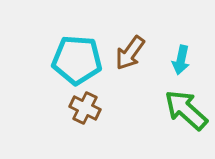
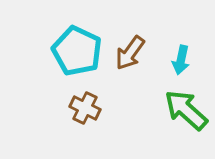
cyan pentagon: moved 9 px up; rotated 21 degrees clockwise
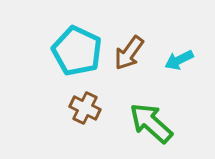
brown arrow: moved 1 px left
cyan arrow: moved 2 px left; rotated 52 degrees clockwise
green arrow: moved 35 px left, 13 px down
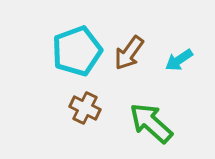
cyan pentagon: rotated 27 degrees clockwise
cyan arrow: rotated 8 degrees counterclockwise
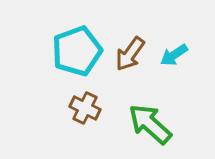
brown arrow: moved 1 px right, 1 px down
cyan arrow: moved 5 px left, 5 px up
green arrow: moved 1 px left, 1 px down
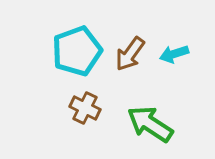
cyan arrow: moved 1 px up; rotated 16 degrees clockwise
green arrow: rotated 9 degrees counterclockwise
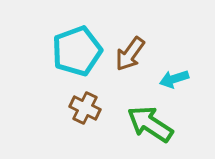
cyan arrow: moved 25 px down
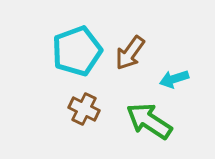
brown arrow: moved 1 px up
brown cross: moved 1 px left, 1 px down
green arrow: moved 1 px left, 3 px up
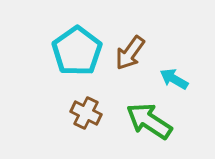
cyan pentagon: rotated 15 degrees counterclockwise
cyan arrow: rotated 48 degrees clockwise
brown cross: moved 2 px right, 4 px down
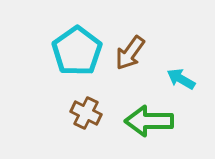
cyan arrow: moved 7 px right
green arrow: rotated 33 degrees counterclockwise
